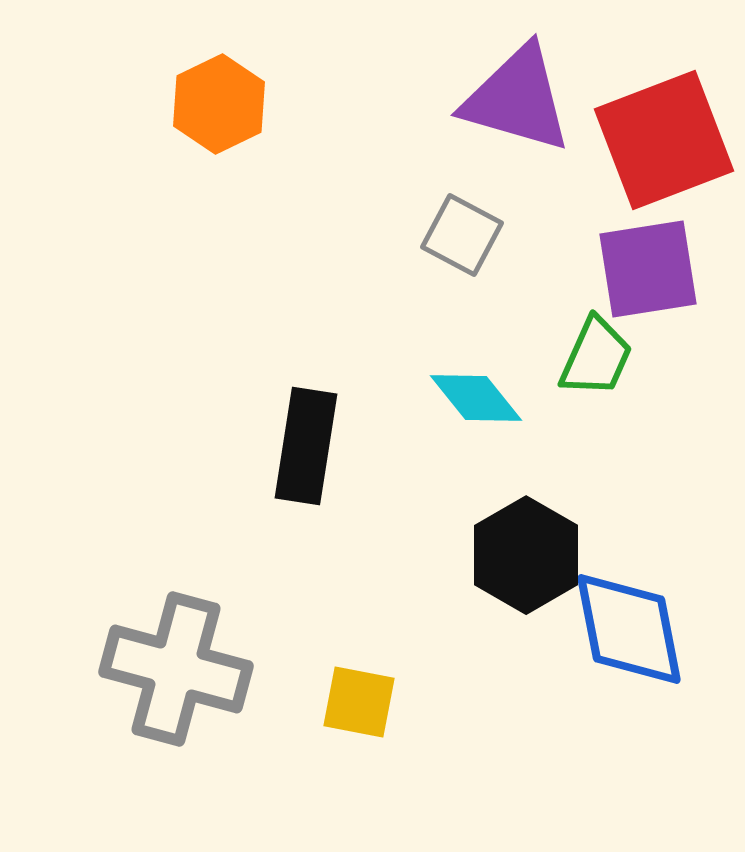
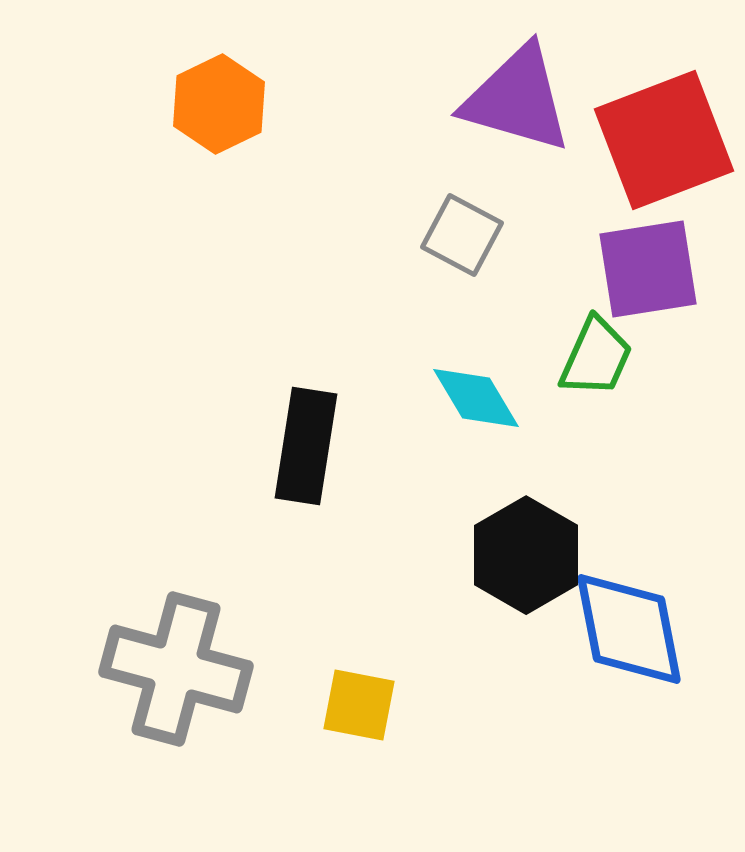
cyan diamond: rotated 8 degrees clockwise
yellow square: moved 3 px down
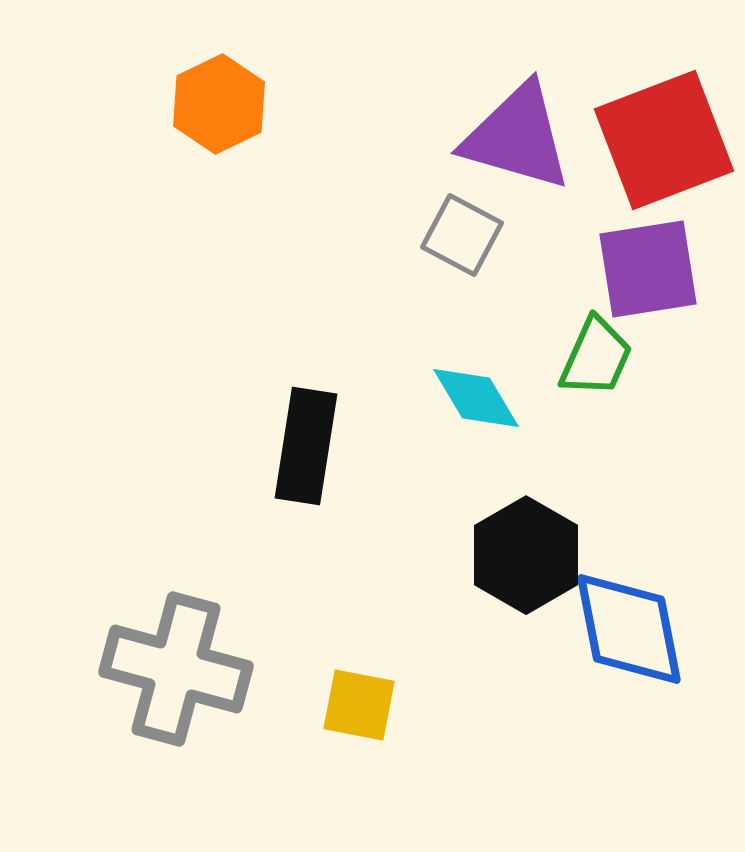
purple triangle: moved 38 px down
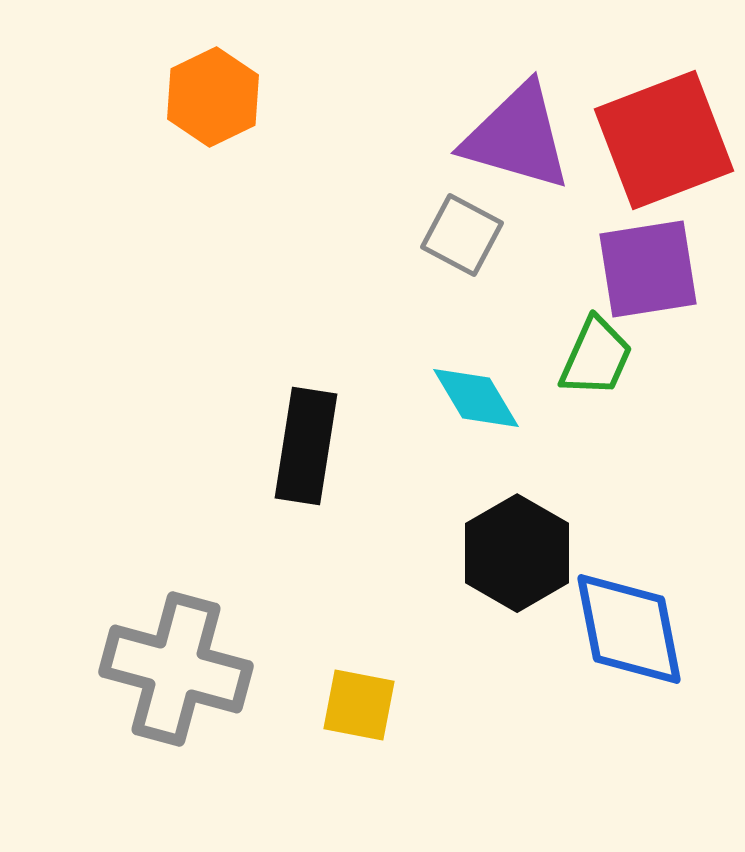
orange hexagon: moved 6 px left, 7 px up
black hexagon: moved 9 px left, 2 px up
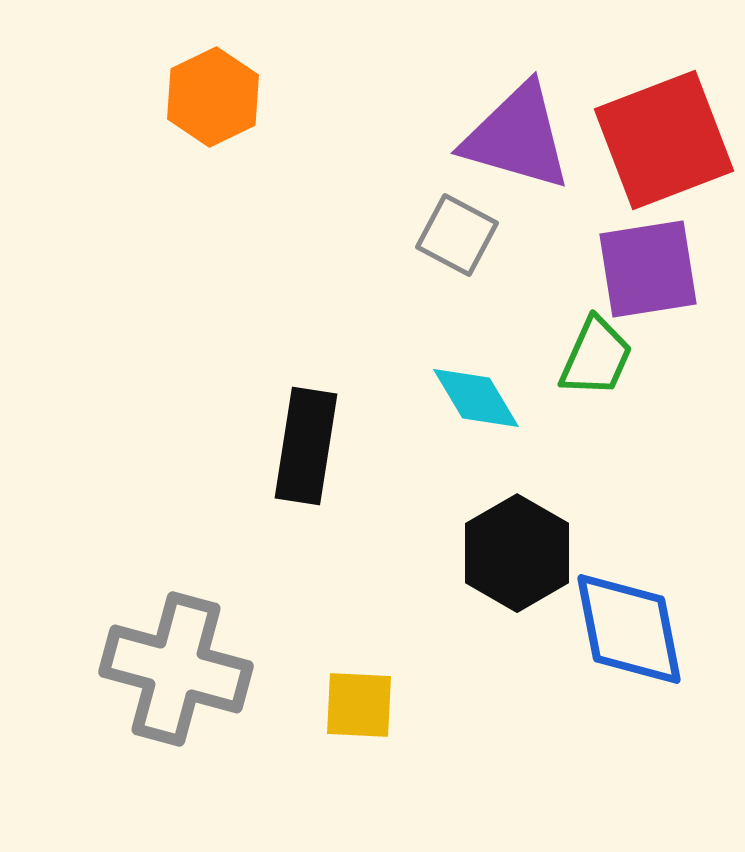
gray square: moved 5 px left
yellow square: rotated 8 degrees counterclockwise
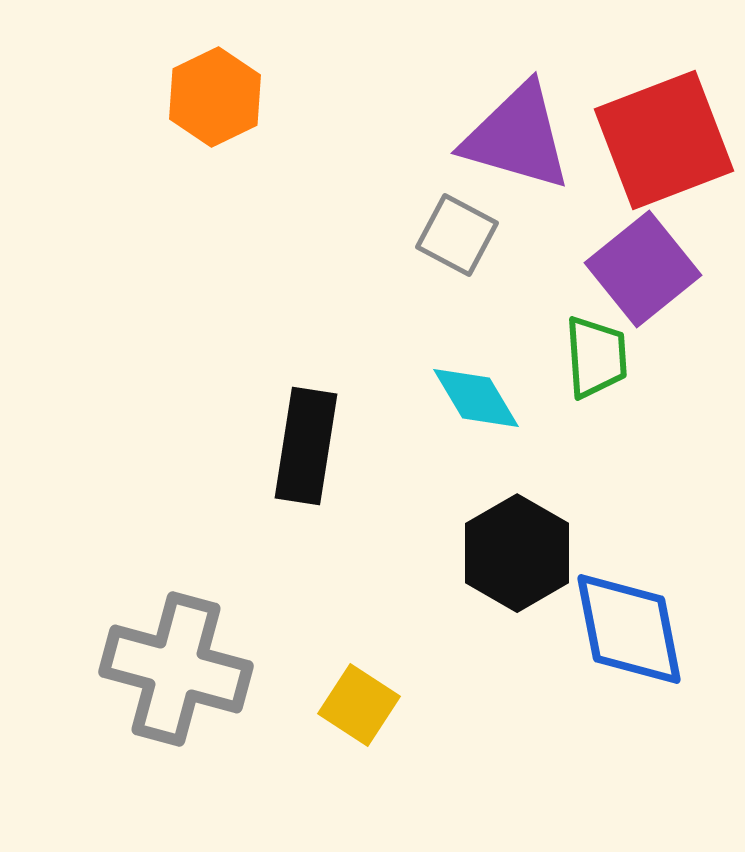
orange hexagon: moved 2 px right
purple square: moved 5 px left; rotated 30 degrees counterclockwise
green trapezoid: rotated 28 degrees counterclockwise
yellow square: rotated 30 degrees clockwise
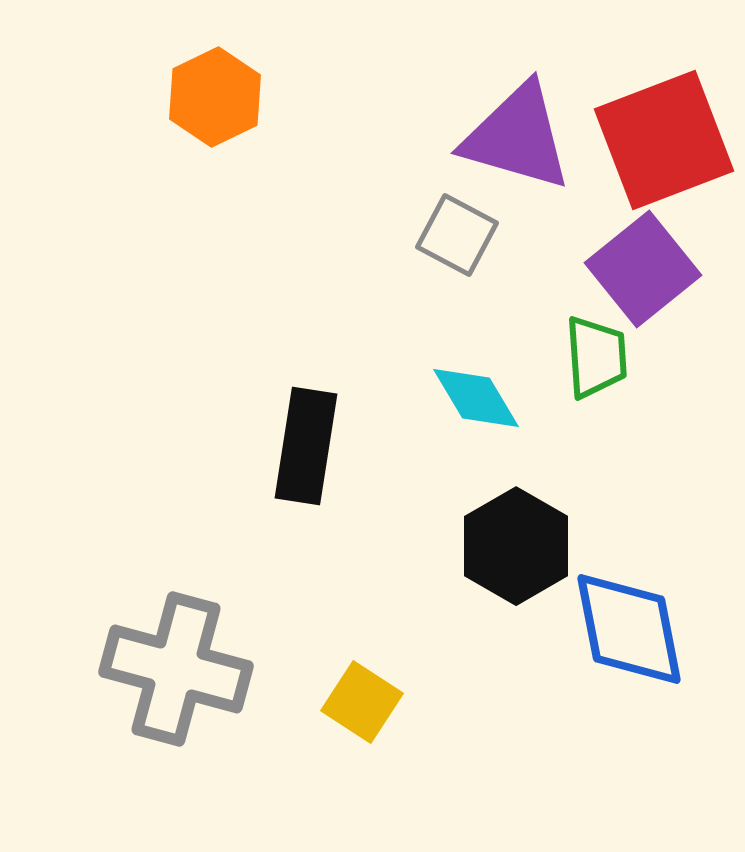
black hexagon: moved 1 px left, 7 px up
yellow square: moved 3 px right, 3 px up
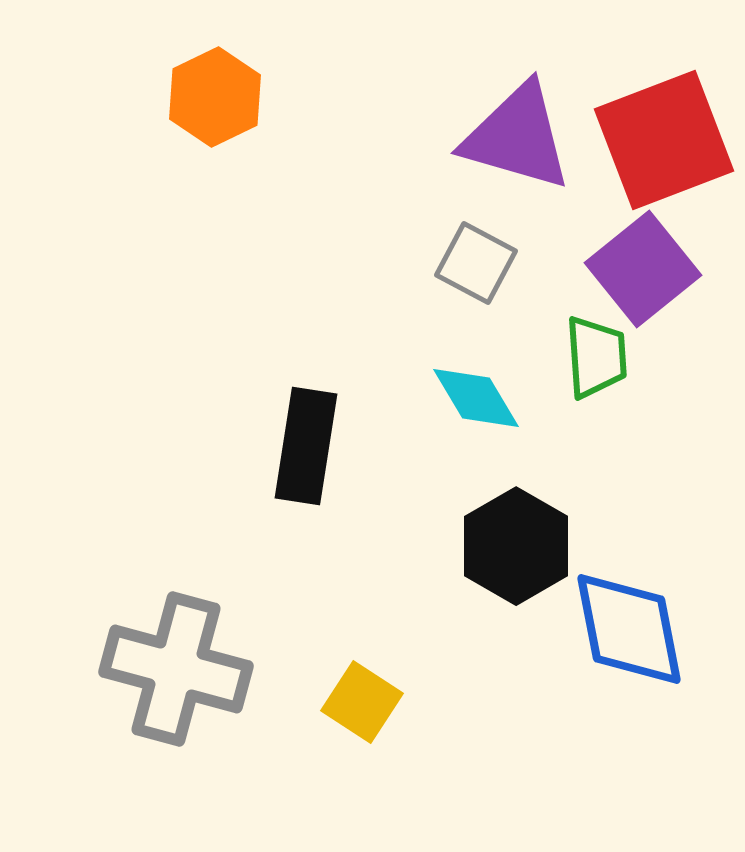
gray square: moved 19 px right, 28 px down
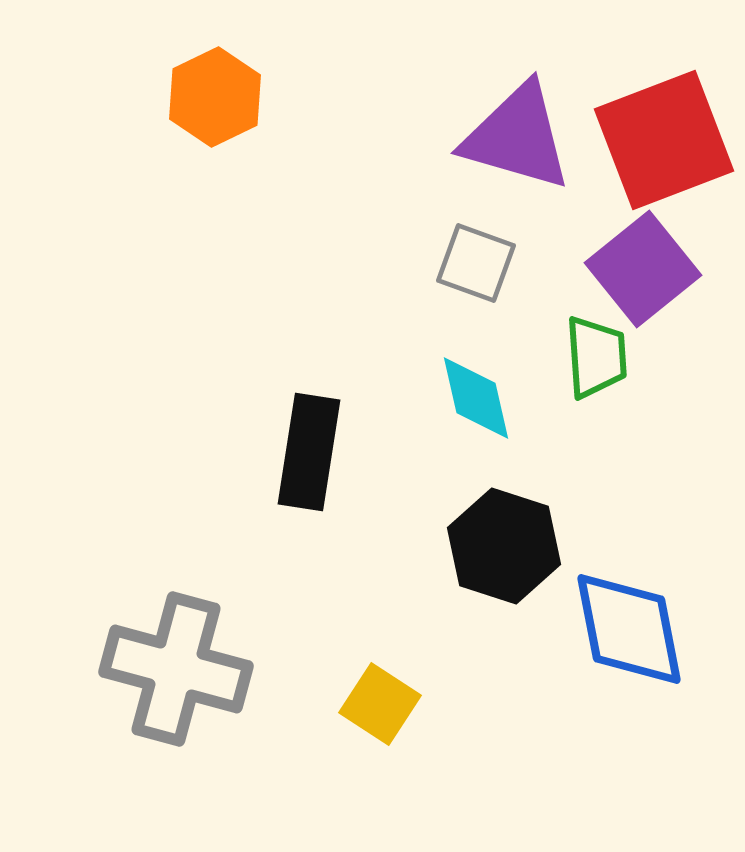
gray square: rotated 8 degrees counterclockwise
cyan diamond: rotated 18 degrees clockwise
black rectangle: moved 3 px right, 6 px down
black hexagon: moved 12 px left; rotated 12 degrees counterclockwise
yellow square: moved 18 px right, 2 px down
